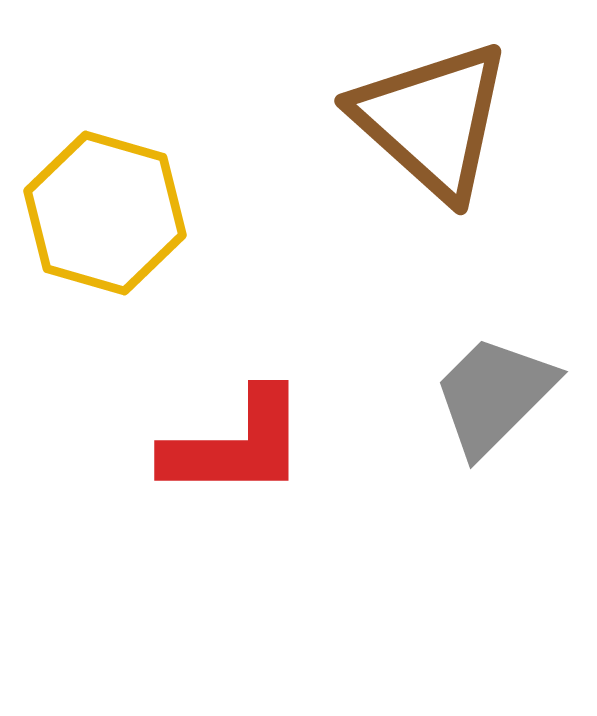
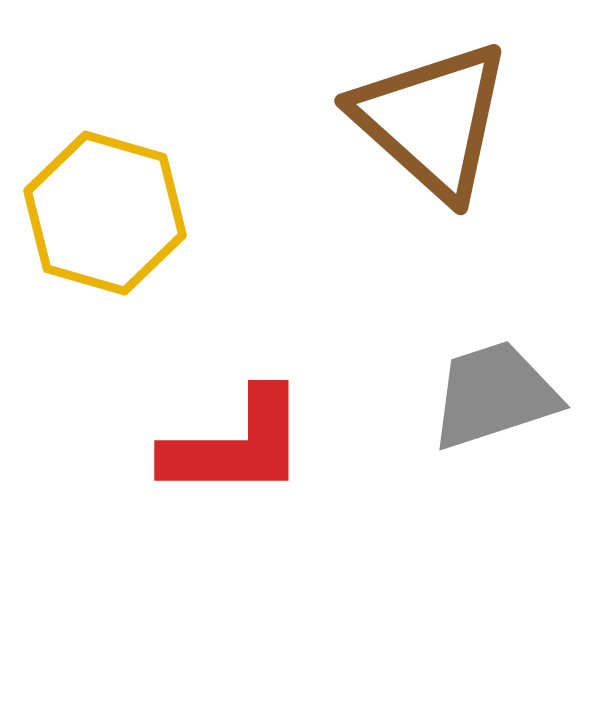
gray trapezoid: rotated 27 degrees clockwise
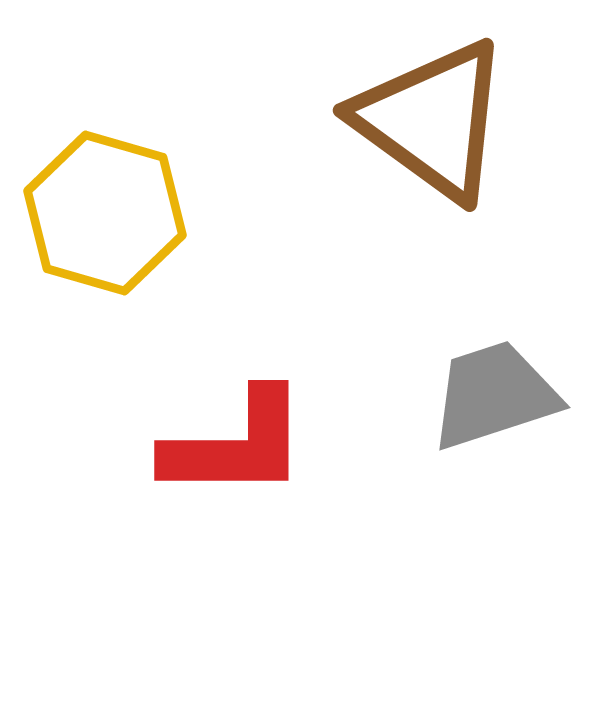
brown triangle: rotated 6 degrees counterclockwise
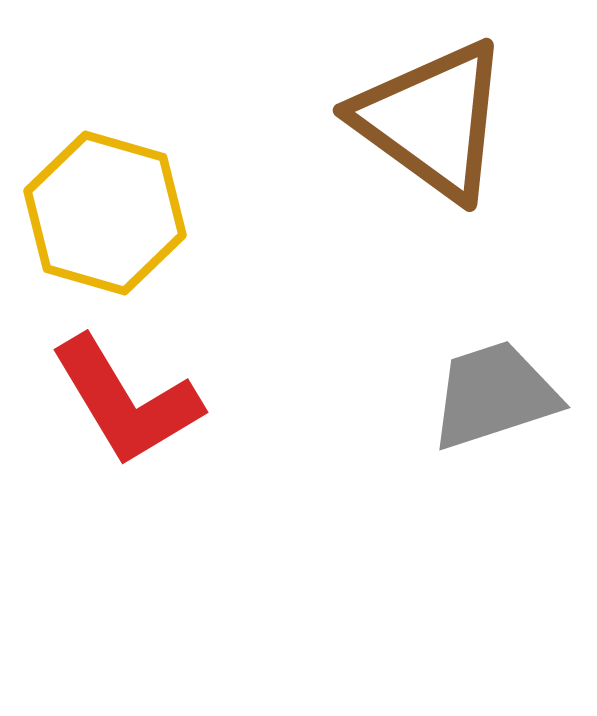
red L-shape: moved 110 px left, 44 px up; rotated 59 degrees clockwise
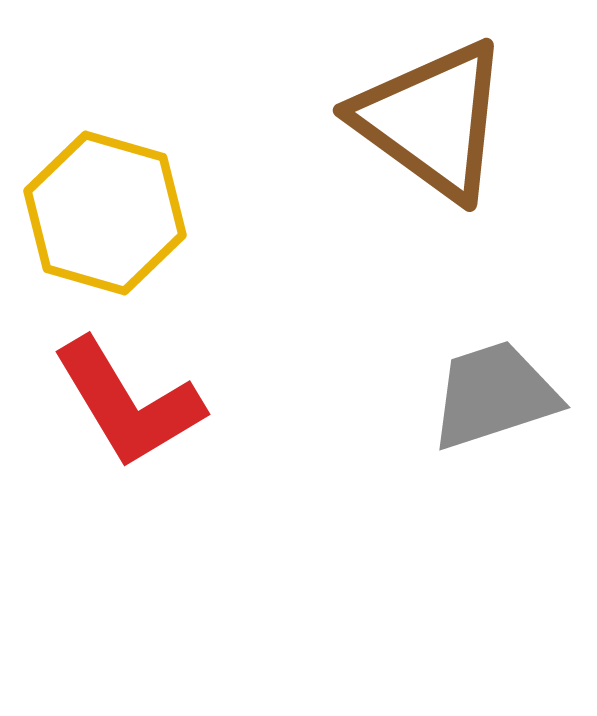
red L-shape: moved 2 px right, 2 px down
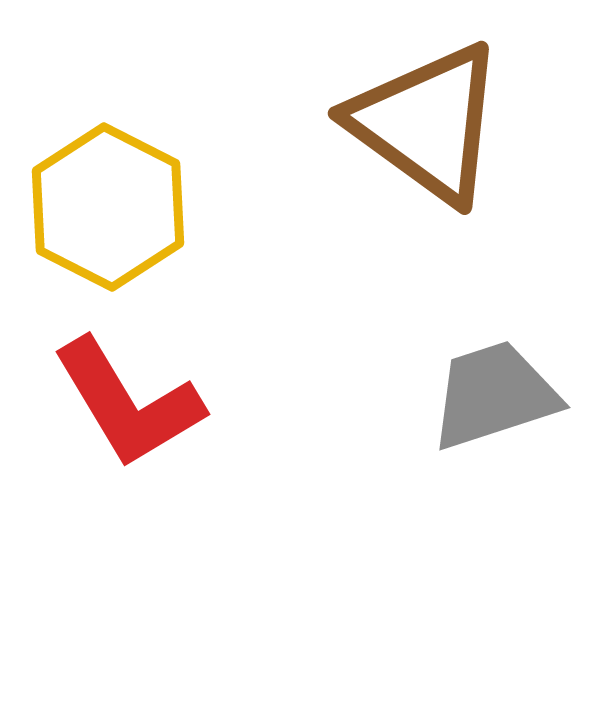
brown triangle: moved 5 px left, 3 px down
yellow hexagon: moved 3 px right, 6 px up; rotated 11 degrees clockwise
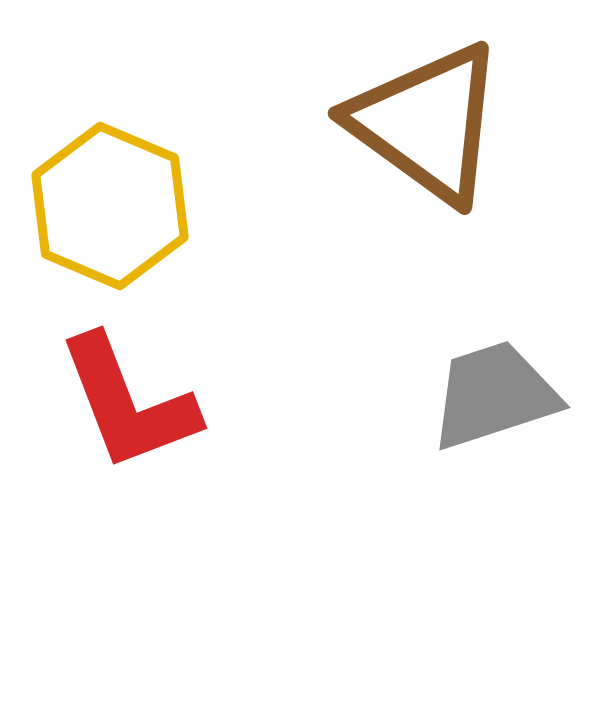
yellow hexagon: moved 2 px right, 1 px up; rotated 4 degrees counterclockwise
red L-shape: rotated 10 degrees clockwise
